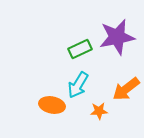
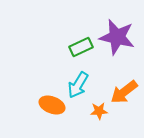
purple star: rotated 24 degrees clockwise
green rectangle: moved 1 px right, 2 px up
orange arrow: moved 2 px left, 3 px down
orange ellipse: rotated 10 degrees clockwise
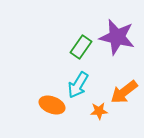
green rectangle: rotated 30 degrees counterclockwise
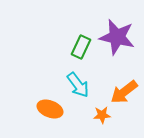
green rectangle: rotated 10 degrees counterclockwise
cyan arrow: rotated 68 degrees counterclockwise
orange ellipse: moved 2 px left, 4 px down
orange star: moved 3 px right, 4 px down
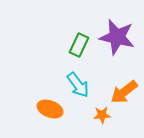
green rectangle: moved 2 px left, 2 px up
